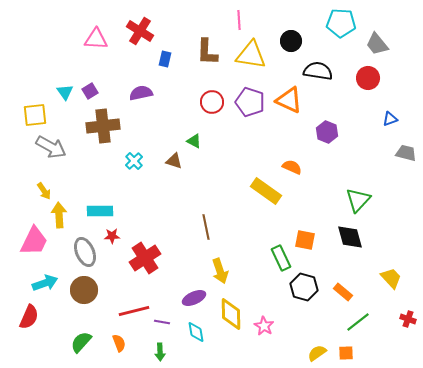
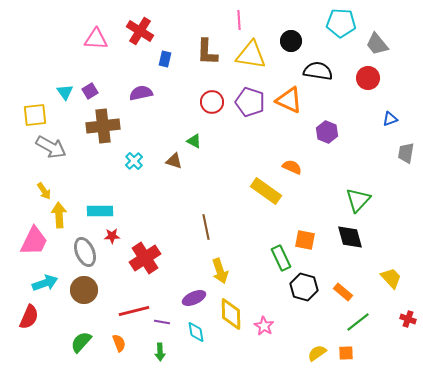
gray trapezoid at (406, 153): rotated 95 degrees counterclockwise
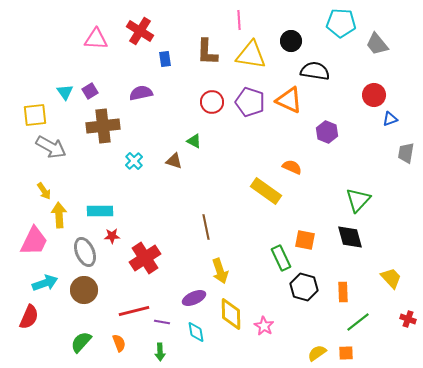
blue rectangle at (165, 59): rotated 21 degrees counterclockwise
black semicircle at (318, 71): moved 3 px left
red circle at (368, 78): moved 6 px right, 17 px down
orange rectangle at (343, 292): rotated 48 degrees clockwise
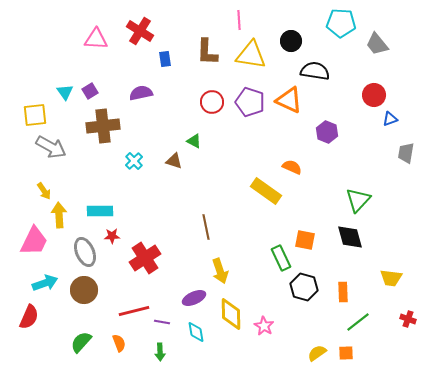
yellow trapezoid at (391, 278): rotated 140 degrees clockwise
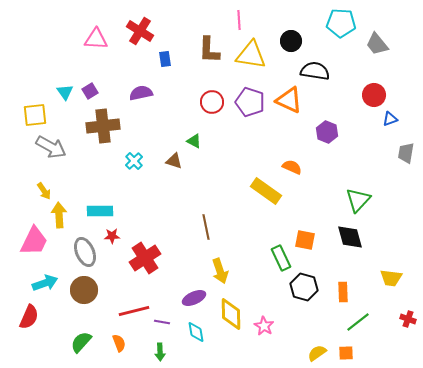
brown L-shape at (207, 52): moved 2 px right, 2 px up
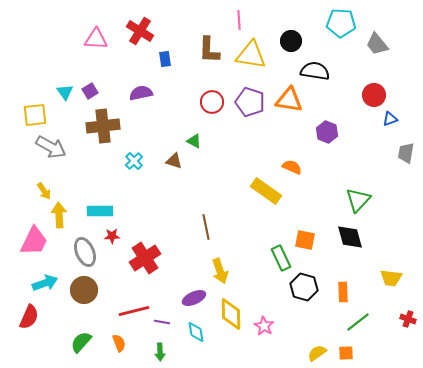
orange triangle at (289, 100): rotated 16 degrees counterclockwise
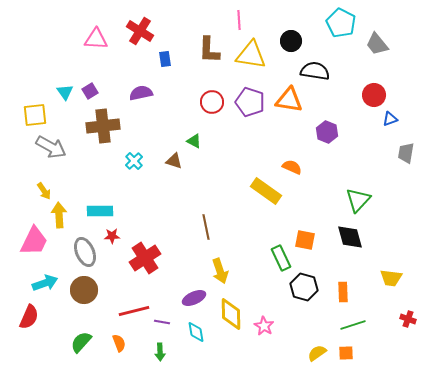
cyan pentagon at (341, 23): rotated 24 degrees clockwise
green line at (358, 322): moved 5 px left, 3 px down; rotated 20 degrees clockwise
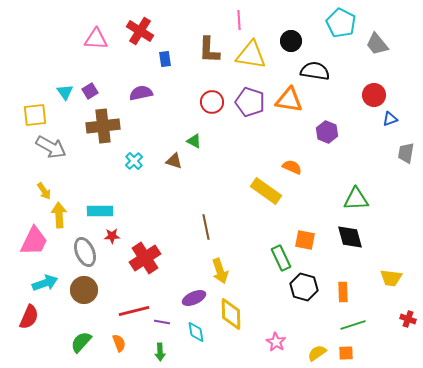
green triangle at (358, 200): moved 2 px left, 1 px up; rotated 44 degrees clockwise
pink star at (264, 326): moved 12 px right, 16 px down
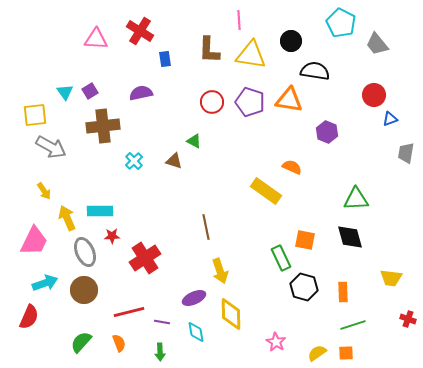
yellow arrow at (59, 215): moved 8 px right, 3 px down; rotated 20 degrees counterclockwise
red line at (134, 311): moved 5 px left, 1 px down
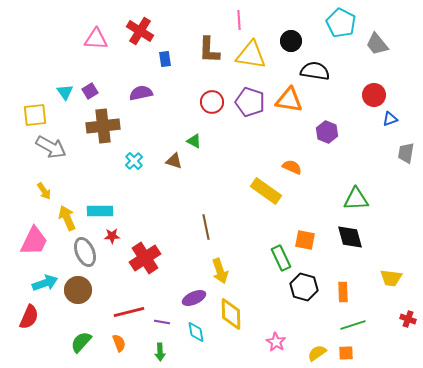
brown circle at (84, 290): moved 6 px left
